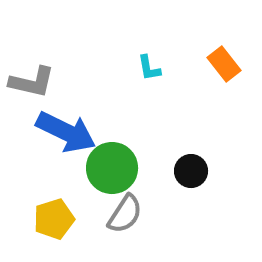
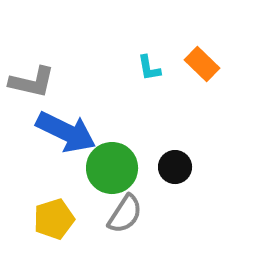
orange rectangle: moved 22 px left; rotated 8 degrees counterclockwise
black circle: moved 16 px left, 4 px up
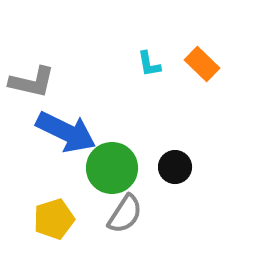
cyan L-shape: moved 4 px up
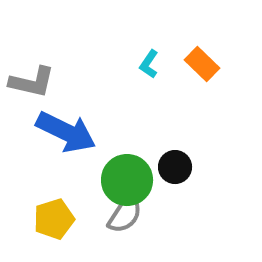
cyan L-shape: rotated 44 degrees clockwise
green circle: moved 15 px right, 12 px down
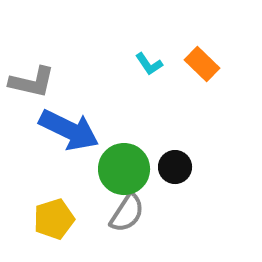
cyan L-shape: rotated 68 degrees counterclockwise
blue arrow: moved 3 px right, 2 px up
green circle: moved 3 px left, 11 px up
gray semicircle: moved 2 px right, 1 px up
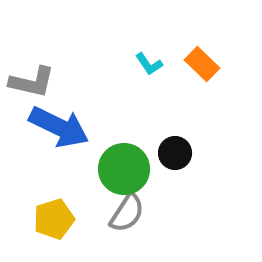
blue arrow: moved 10 px left, 3 px up
black circle: moved 14 px up
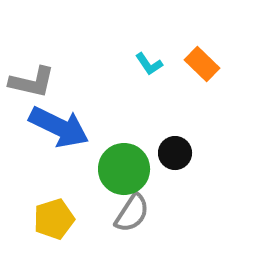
gray semicircle: moved 5 px right
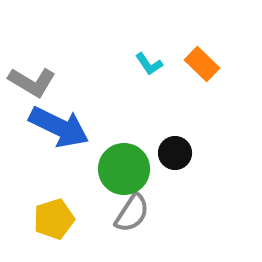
gray L-shape: rotated 18 degrees clockwise
